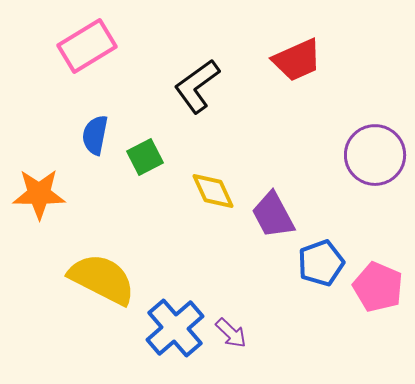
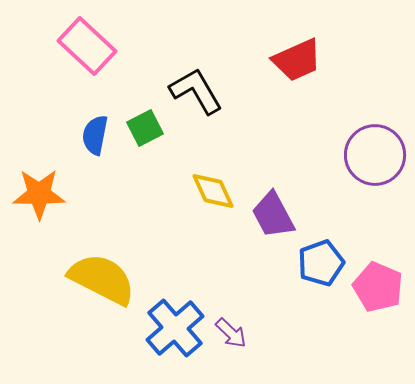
pink rectangle: rotated 74 degrees clockwise
black L-shape: moved 1 px left, 5 px down; rotated 96 degrees clockwise
green square: moved 29 px up
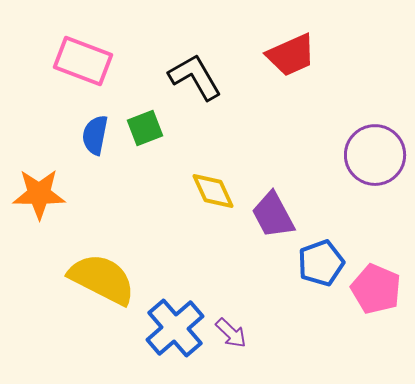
pink rectangle: moved 4 px left, 15 px down; rotated 22 degrees counterclockwise
red trapezoid: moved 6 px left, 5 px up
black L-shape: moved 1 px left, 14 px up
green square: rotated 6 degrees clockwise
pink pentagon: moved 2 px left, 2 px down
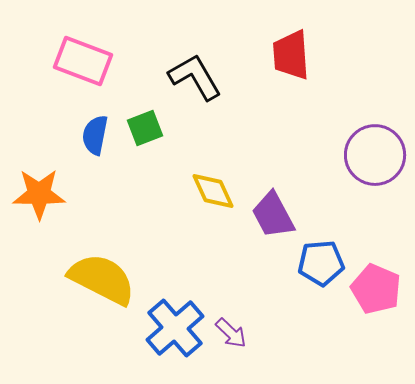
red trapezoid: rotated 110 degrees clockwise
blue pentagon: rotated 15 degrees clockwise
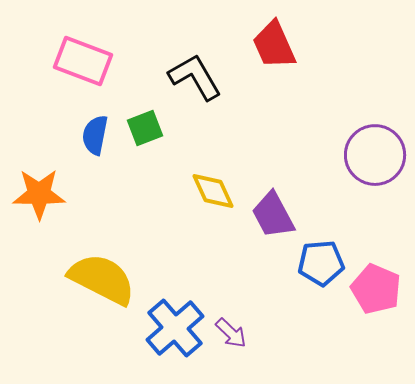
red trapezoid: moved 17 px left, 10 px up; rotated 20 degrees counterclockwise
